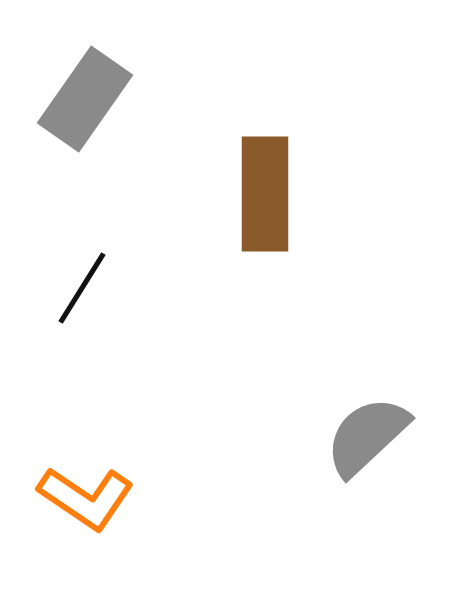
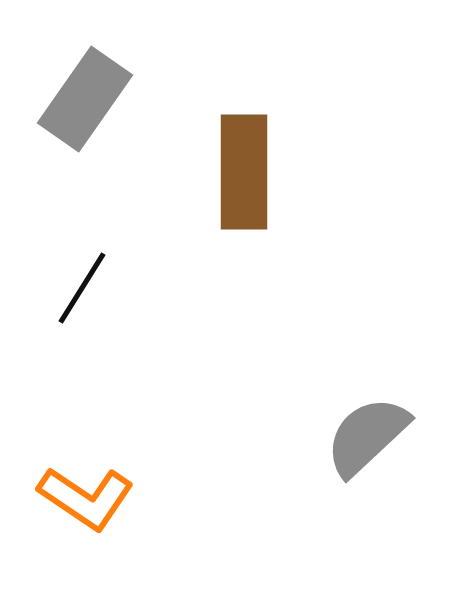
brown rectangle: moved 21 px left, 22 px up
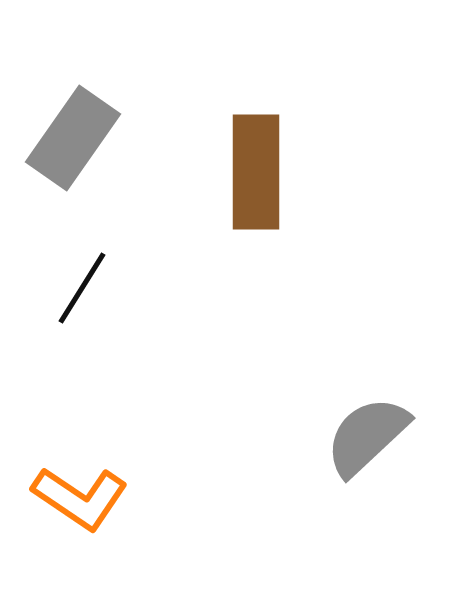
gray rectangle: moved 12 px left, 39 px down
brown rectangle: moved 12 px right
orange L-shape: moved 6 px left
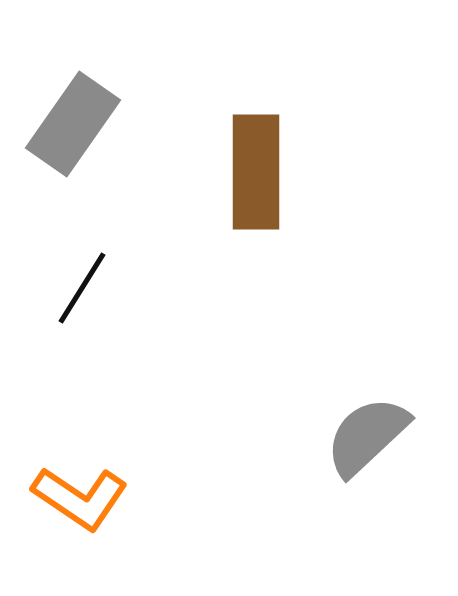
gray rectangle: moved 14 px up
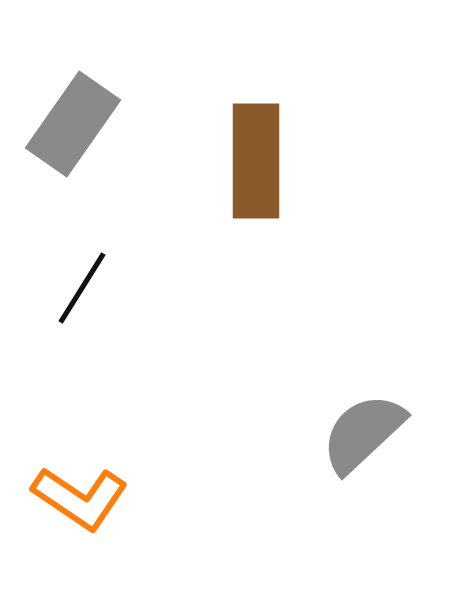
brown rectangle: moved 11 px up
gray semicircle: moved 4 px left, 3 px up
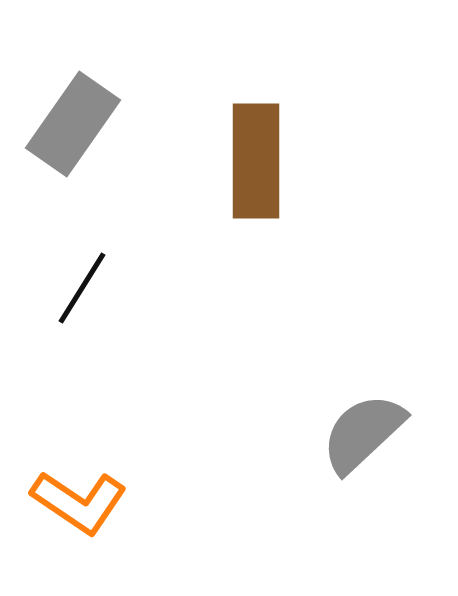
orange L-shape: moved 1 px left, 4 px down
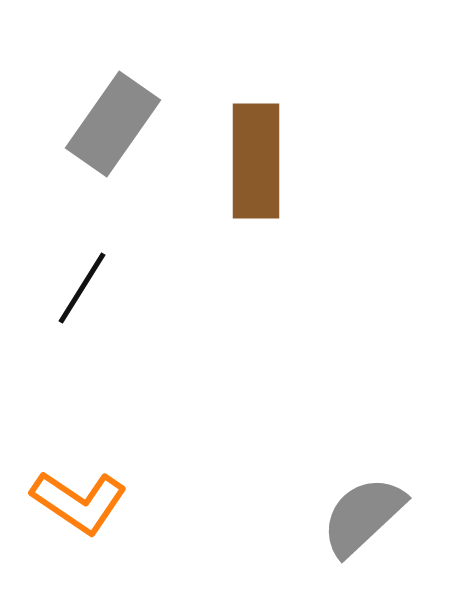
gray rectangle: moved 40 px right
gray semicircle: moved 83 px down
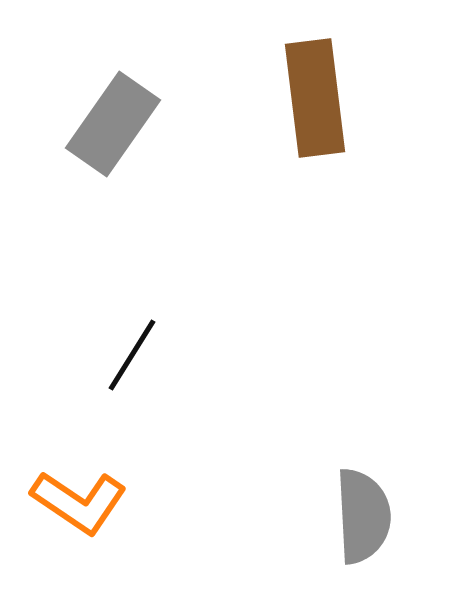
brown rectangle: moved 59 px right, 63 px up; rotated 7 degrees counterclockwise
black line: moved 50 px right, 67 px down
gray semicircle: rotated 130 degrees clockwise
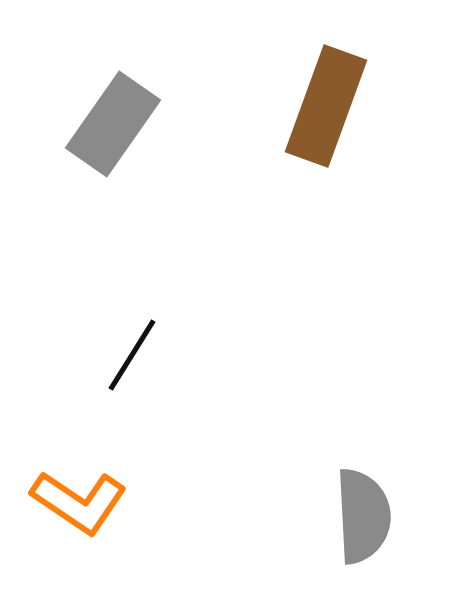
brown rectangle: moved 11 px right, 8 px down; rotated 27 degrees clockwise
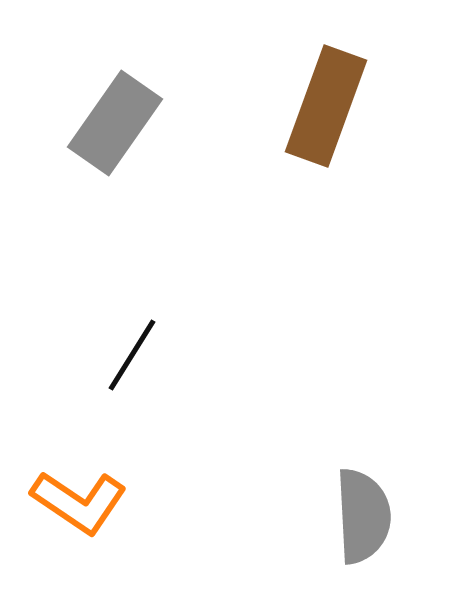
gray rectangle: moved 2 px right, 1 px up
